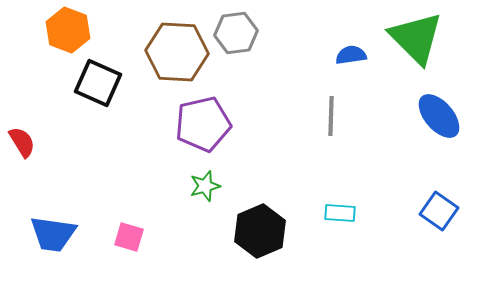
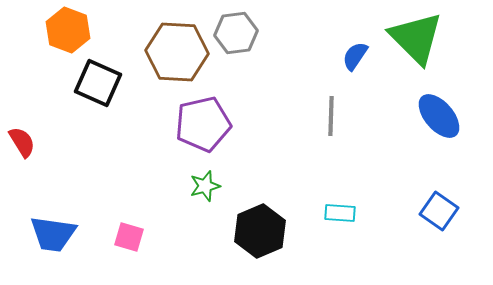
blue semicircle: moved 4 px right, 1 px down; rotated 48 degrees counterclockwise
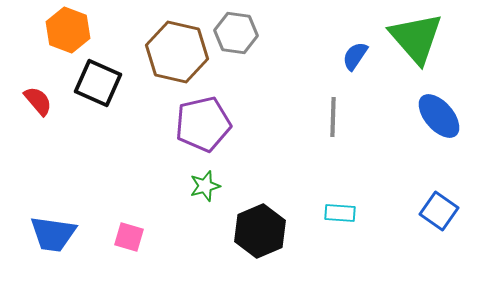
gray hexagon: rotated 15 degrees clockwise
green triangle: rotated 4 degrees clockwise
brown hexagon: rotated 10 degrees clockwise
gray line: moved 2 px right, 1 px down
red semicircle: moved 16 px right, 41 px up; rotated 8 degrees counterclockwise
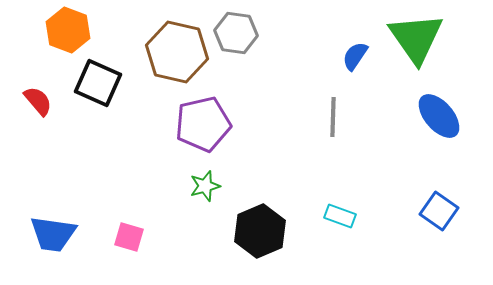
green triangle: rotated 6 degrees clockwise
cyan rectangle: moved 3 px down; rotated 16 degrees clockwise
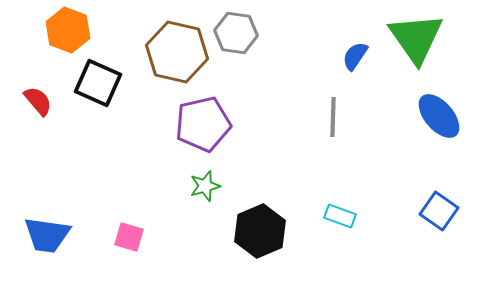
blue trapezoid: moved 6 px left, 1 px down
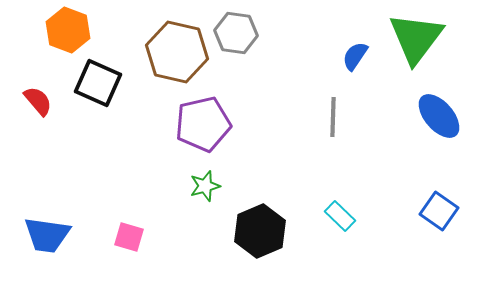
green triangle: rotated 12 degrees clockwise
cyan rectangle: rotated 24 degrees clockwise
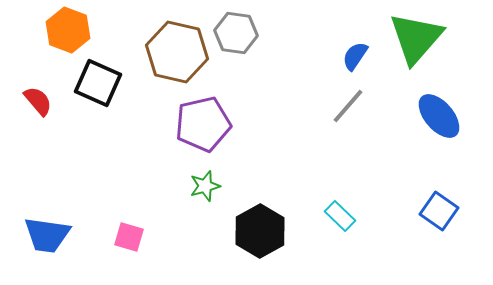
green triangle: rotated 4 degrees clockwise
gray line: moved 15 px right, 11 px up; rotated 39 degrees clockwise
black hexagon: rotated 6 degrees counterclockwise
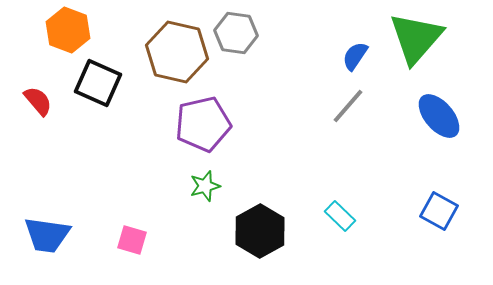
blue square: rotated 6 degrees counterclockwise
pink square: moved 3 px right, 3 px down
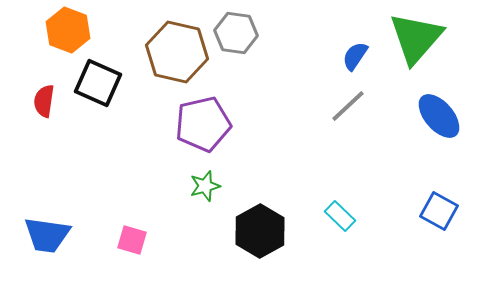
red semicircle: moved 6 px right; rotated 132 degrees counterclockwise
gray line: rotated 6 degrees clockwise
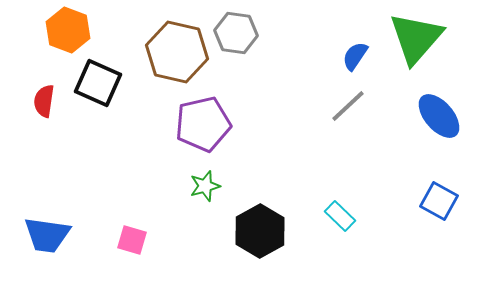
blue square: moved 10 px up
